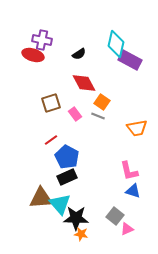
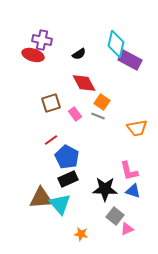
black rectangle: moved 1 px right, 2 px down
black star: moved 29 px right, 29 px up
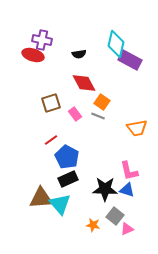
black semicircle: rotated 24 degrees clockwise
blue triangle: moved 6 px left, 1 px up
orange star: moved 12 px right, 9 px up
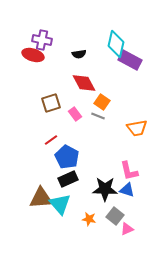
orange star: moved 4 px left, 6 px up
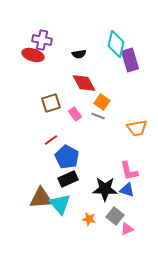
purple rectangle: rotated 45 degrees clockwise
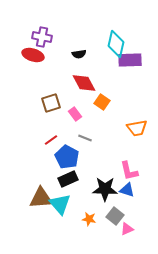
purple cross: moved 3 px up
purple rectangle: rotated 75 degrees counterclockwise
gray line: moved 13 px left, 22 px down
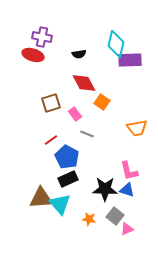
gray line: moved 2 px right, 4 px up
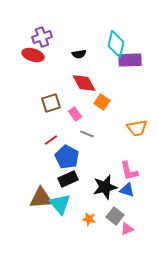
purple cross: rotated 30 degrees counterclockwise
black star: moved 2 px up; rotated 15 degrees counterclockwise
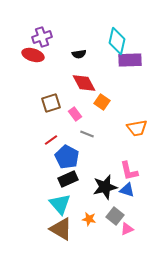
cyan diamond: moved 1 px right, 3 px up
brown triangle: moved 20 px right, 31 px down; rotated 35 degrees clockwise
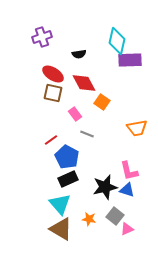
red ellipse: moved 20 px right, 19 px down; rotated 15 degrees clockwise
brown square: moved 2 px right, 10 px up; rotated 30 degrees clockwise
